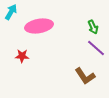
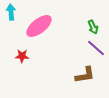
cyan arrow: rotated 35 degrees counterclockwise
pink ellipse: rotated 28 degrees counterclockwise
brown L-shape: moved 1 px up; rotated 65 degrees counterclockwise
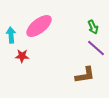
cyan arrow: moved 23 px down
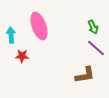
pink ellipse: rotated 72 degrees counterclockwise
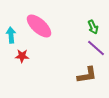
pink ellipse: rotated 28 degrees counterclockwise
brown L-shape: moved 2 px right
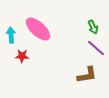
pink ellipse: moved 1 px left, 3 px down
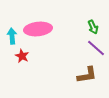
pink ellipse: rotated 48 degrees counterclockwise
cyan arrow: moved 1 px right, 1 px down
red star: rotated 24 degrees clockwise
